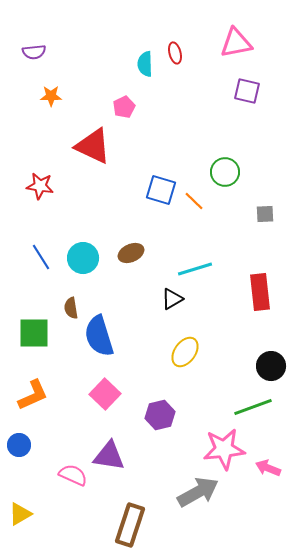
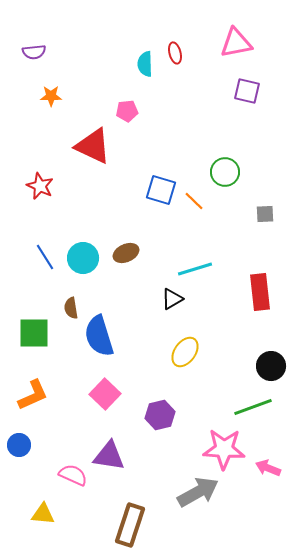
pink pentagon: moved 3 px right, 4 px down; rotated 20 degrees clockwise
red star: rotated 16 degrees clockwise
brown ellipse: moved 5 px left
blue line: moved 4 px right
pink star: rotated 9 degrees clockwise
yellow triangle: moved 23 px right; rotated 35 degrees clockwise
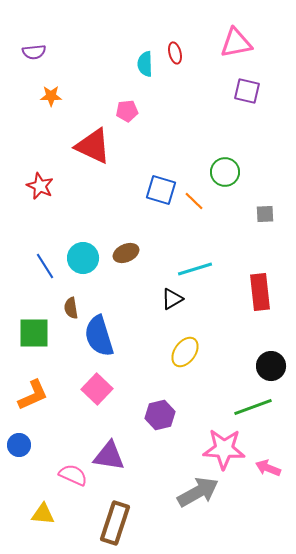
blue line: moved 9 px down
pink square: moved 8 px left, 5 px up
brown rectangle: moved 15 px left, 2 px up
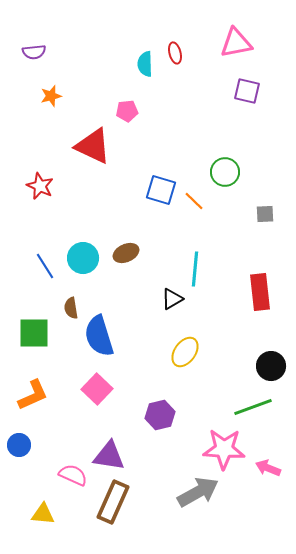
orange star: rotated 15 degrees counterclockwise
cyan line: rotated 68 degrees counterclockwise
brown rectangle: moved 2 px left, 21 px up; rotated 6 degrees clockwise
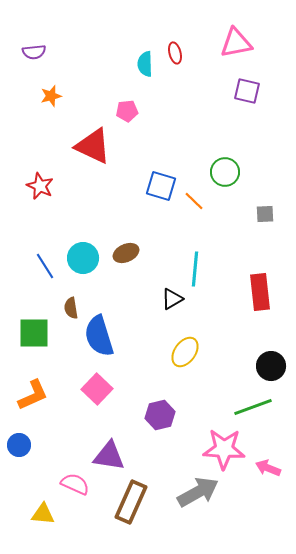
blue square: moved 4 px up
pink semicircle: moved 2 px right, 9 px down
brown rectangle: moved 18 px right
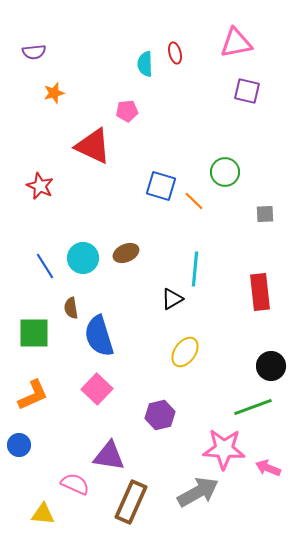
orange star: moved 3 px right, 3 px up
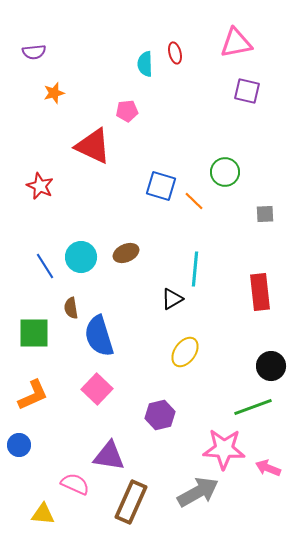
cyan circle: moved 2 px left, 1 px up
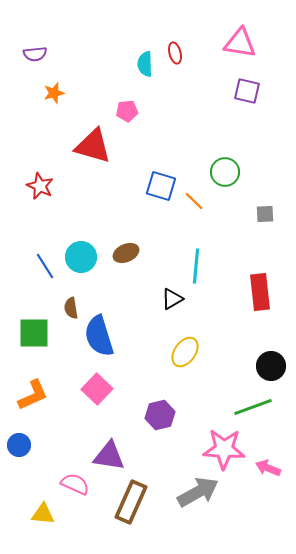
pink triangle: moved 4 px right; rotated 20 degrees clockwise
purple semicircle: moved 1 px right, 2 px down
red triangle: rotated 9 degrees counterclockwise
cyan line: moved 1 px right, 3 px up
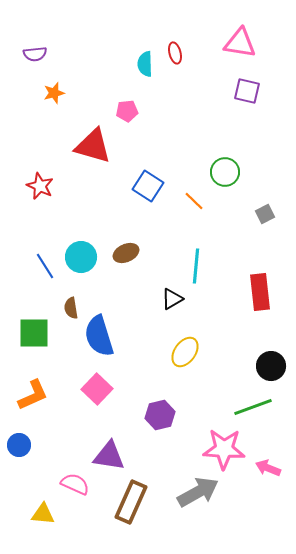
blue square: moved 13 px left; rotated 16 degrees clockwise
gray square: rotated 24 degrees counterclockwise
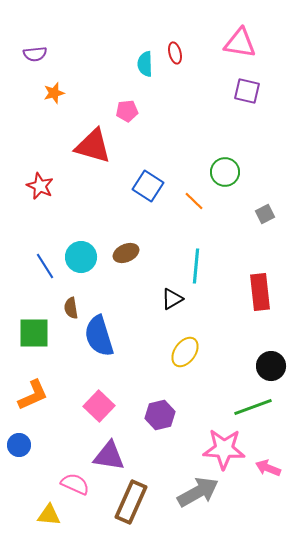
pink square: moved 2 px right, 17 px down
yellow triangle: moved 6 px right, 1 px down
